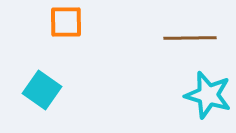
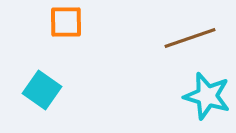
brown line: rotated 18 degrees counterclockwise
cyan star: moved 1 px left, 1 px down
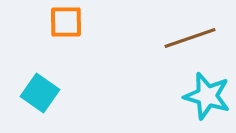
cyan square: moved 2 px left, 3 px down
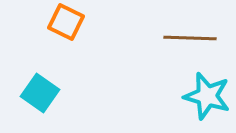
orange square: rotated 27 degrees clockwise
brown line: rotated 21 degrees clockwise
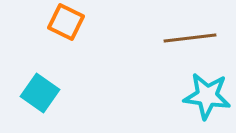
brown line: rotated 9 degrees counterclockwise
cyan star: rotated 9 degrees counterclockwise
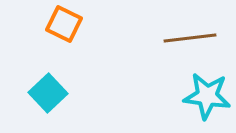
orange square: moved 2 px left, 2 px down
cyan square: moved 8 px right; rotated 12 degrees clockwise
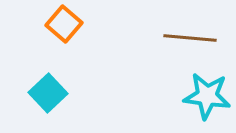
orange square: rotated 15 degrees clockwise
brown line: rotated 12 degrees clockwise
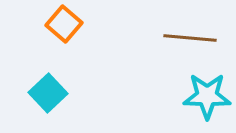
cyan star: rotated 6 degrees counterclockwise
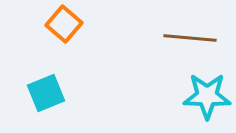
cyan square: moved 2 px left; rotated 21 degrees clockwise
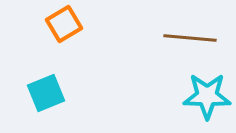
orange square: rotated 18 degrees clockwise
